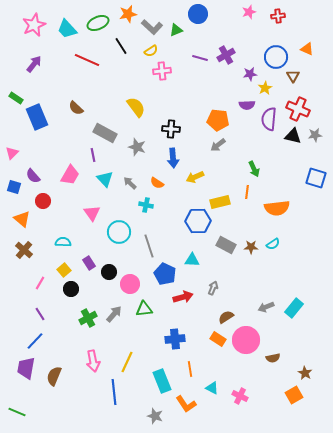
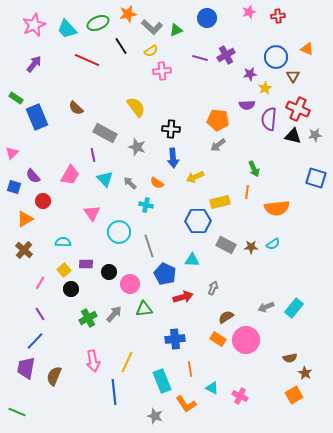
blue circle at (198, 14): moved 9 px right, 4 px down
orange triangle at (22, 219): moved 3 px right; rotated 48 degrees clockwise
purple rectangle at (89, 263): moved 3 px left, 1 px down; rotated 56 degrees counterclockwise
brown semicircle at (273, 358): moved 17 px right
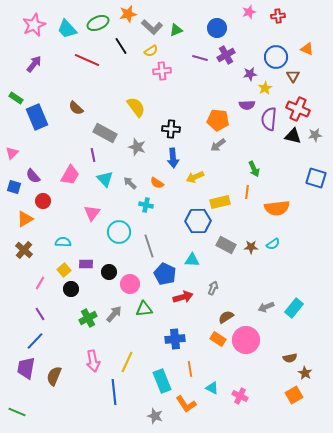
blue circle at (207, 18): moved 10 px right, 10 px down
pink triangle at (92, 213): rotated 12 degrees clockwise
